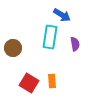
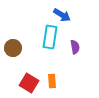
purple semicircle: moved 3 px down
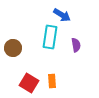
purple semicircle: moved 1 px right, 2 px up
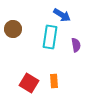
brown circle: moved 19 px up
orange rectangle: moved 2 px right
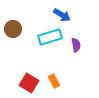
cyan rectangle: rotated 65 degrees clockwise
orange rectangle: rotated 24 degrees counterclockwise
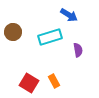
blue arrow: moved 7 px right
brown circle: moved 3 px down
purple semicircle: moved 2 px right, 5 px down
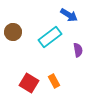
cyan rectangle: rotated 20 degrees counterclockwise
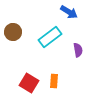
blue arrow: moved 3 px up
orange rectangle: rotated 32 degrees clockwise
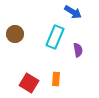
blue arrow: moved 4 px right
brown circle: moved 2 px right, 2 px down
cyan rectangle: moved 5 px right; rotated 30 degrees counterclockwise
orange rectangle: moved 2 px right, 2 px up
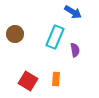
purple semicircle: moved 3 px left
red square: moved 1 px left, 2 px up
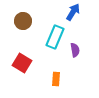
blue arrow: rotated 90 degrees counterclockwise
brown circle: moved 8 px right, 13 px up
red square: moved 6 px left, 18 px up
